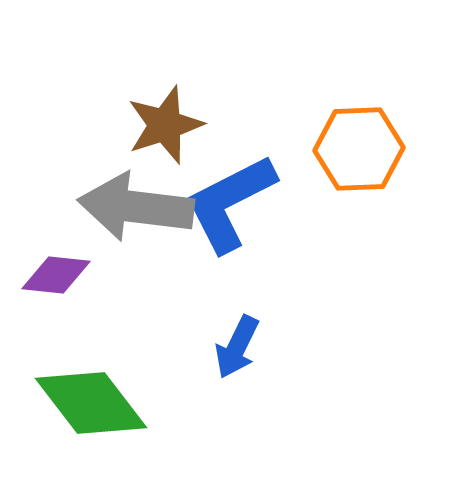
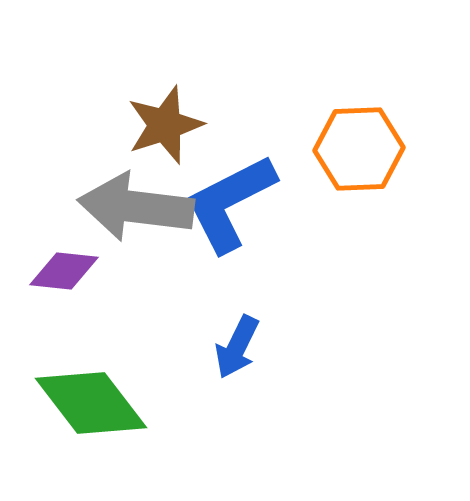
purple diamond: moved 8 px right, 4 px up
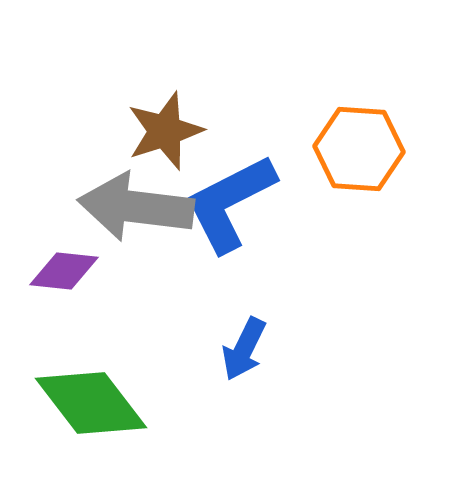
brown star: moved 6 px down
orange hexagon: rotated 6 degrees clockwise
blue arrow: moved 7 px right, 2 px down
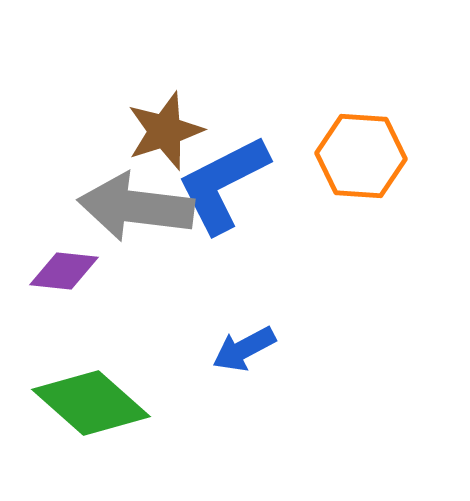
orange hexagon: moved 2 px right, 7 px down
blue L-shape: moved 7 px left, 19 px up
blue arrow: rotated 36 degrees clockwise
green diamond: rotated 11 degrees counterclockwise
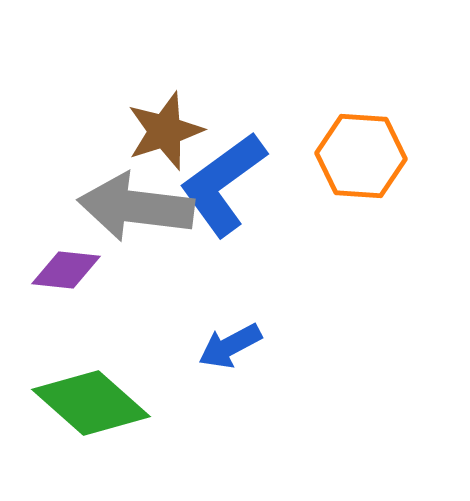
blue L-shape: rotated 9 degrees counterclockwise
purple diamond: moved 2 px right, 1 px up
blue arrow: moved 14 px left, 3 px up
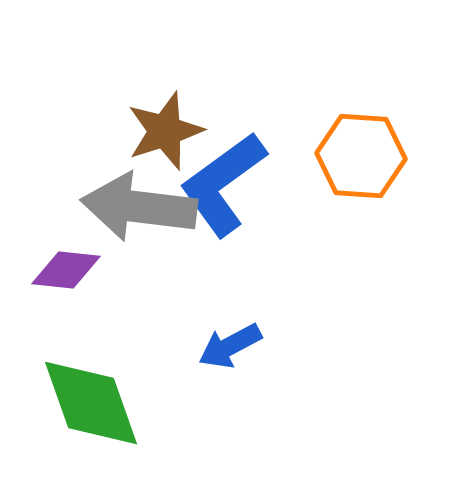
gray arrow: moved 3 px right
green diamond: rotated 29 degrees clockwise
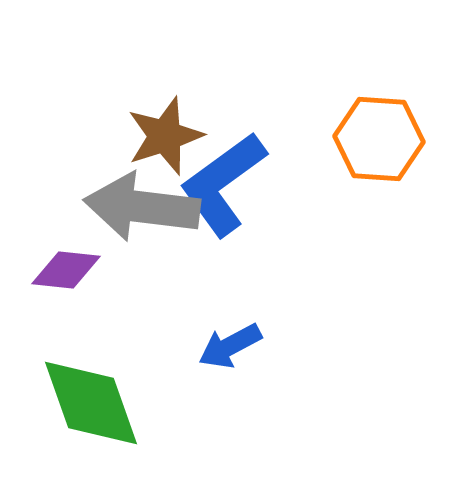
brown star: moved 5 px down
orange hexagon: moved 18 px right, 17 px up
gray arrow: moved 3 px right
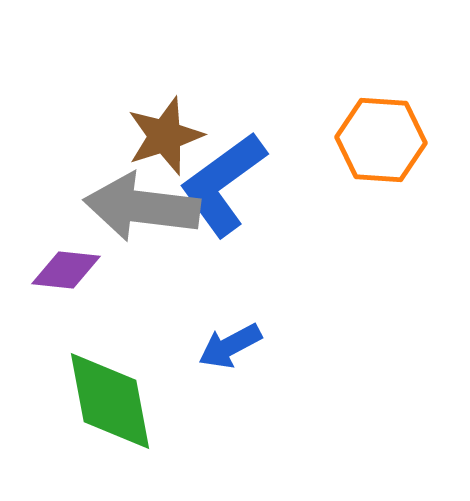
orange hexagon: moved 2 px right, 1 px down
green diamond: moved 19 px right, 2 px up; rotated 9 degrees clockwise
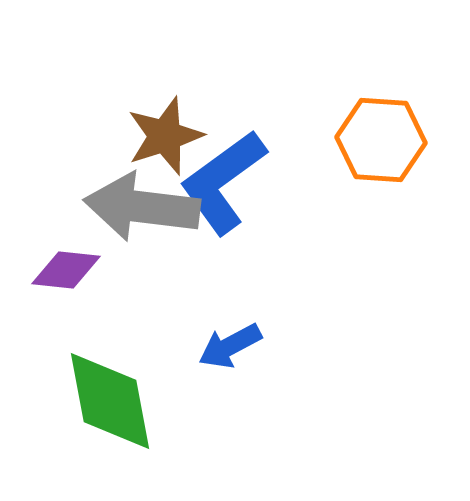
blue L-shape: moved 2 px up
